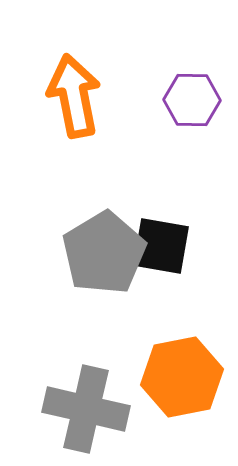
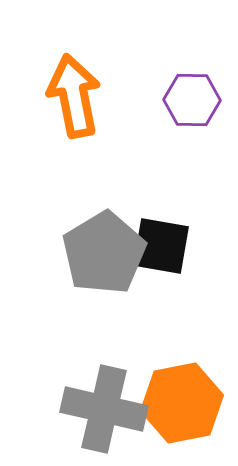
orange hexagon: moved 26 px down
gray cross: moved 18 px right
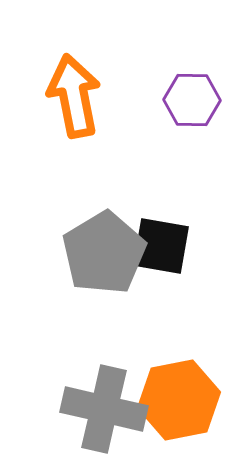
orange hexagon: moved 3 px left, 3 px up
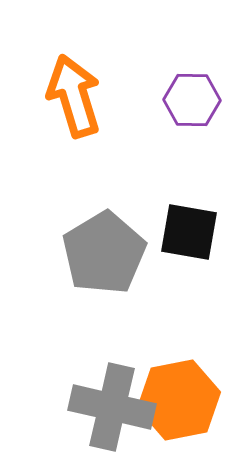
orange arrow: rotated 6 degrees counterclockwise
black square: moved 28 px right, 14 px up
gray cross: moved 8 px right, 2 px up
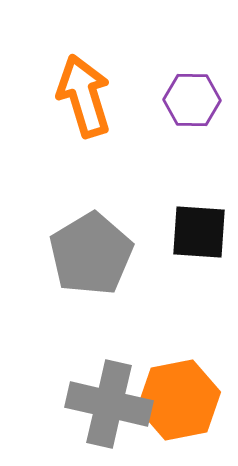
orange arrow: moved 10 px right
black square: moved 10 px right; rotated 6 degrees counterclockwise
gray pentagon: moved 13 px left, 1 px down
gray cross: moved 3 px left, 3 px up
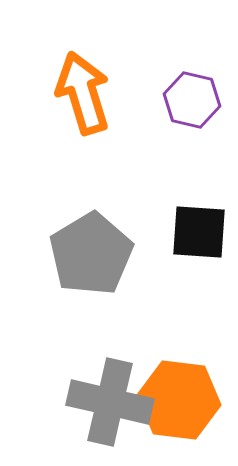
orange arrow: moved 1 px left, 3 px up
purple hexagon: rotated 12 degrees clockwise
orange hexagon: rotated 18 degrees clockwise
gray cross: moved 1 px right, 2 px up
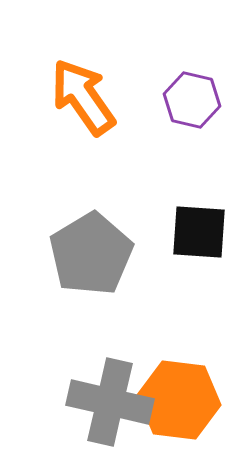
orange arrow: moved 4 px down; rotated 18 degrees counterclockwise
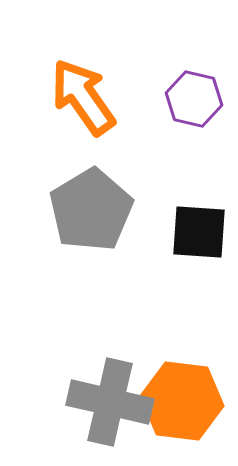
purple hexagon: moved 2 px right, 1 px up
gray pentagon: moved 44 px up
orange hexagon: moved 3 px right, 1 px down
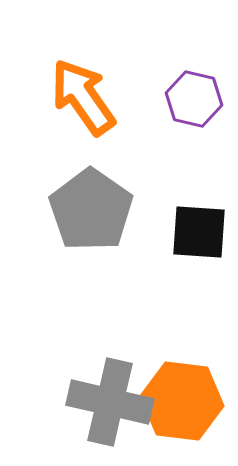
gray pentagon: rotated 6 degrees counterclockwise
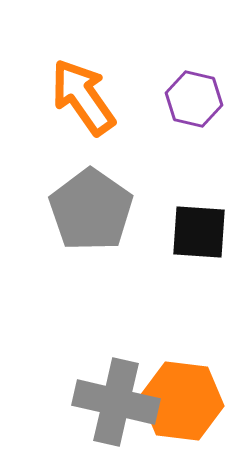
gray cross: moved 6 px right
